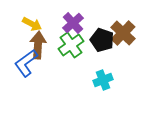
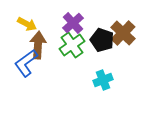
yellow arrow: moved 5 px left
green cross: moved 1 px right
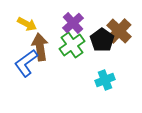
brown cross: moved 4 px left, 2 px up
black pentagon: rotated 15 degrees clockwise
brown arrow: moved 2 px right, 2 px down; rotated 12 degrees counterclockwise
cyan cross: moved 2 px right
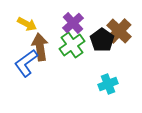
cyan cross: moved 3 px right, 4 px down
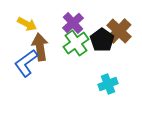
green cross: moved 4 px right, 2 px up
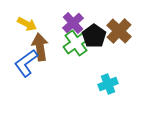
black pentagon: moved 8 px left, 4 px up
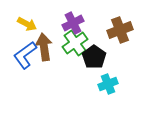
purple cross: rotated 15 degrees clockwise
brown cross: moved 1 px right, 1 px up; rotated 25 degrees clockwise
black pentagon: moved 21 px down
green cross: moved 1 px left
brown arrow: moved 4 px right
blue L-shape: moved 1 px left, 8 px up
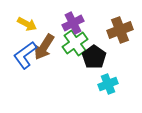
brown arrow: rotated 140 degrees counterclockwise
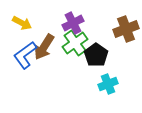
yellow arrow: moved 5 px left, 1 px up
brown cross: moved 6 px right, 1 px up
black pentagon: moved 2 px right, 2 px up
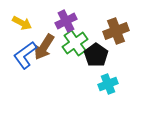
purple cross: moved 7 px left, 2 px up
brown cross: moved 10 px left, 2 px down
